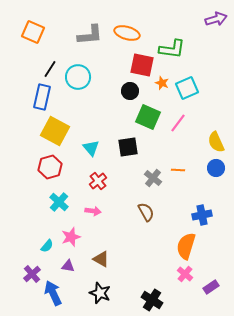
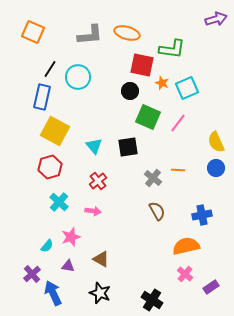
cyan triangle: moved 3 px right, 2 px up
brown semicircle: moved 11 px right, 1 px up
orange semicircle: rotated 60 degrees clockwise
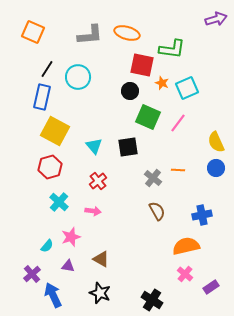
black line: moved 3 px left
blue arrow: moved 2 px down
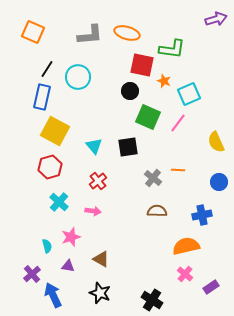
orange star: moved 2 px right, 2 px up
cyan square: moved 2 px right, 6 px down
blue circle: moved 3 px right, 14 px down
brown semicircle: rotated 60 degrees counterclockwise
cyan semicircle: rotated 56 degrees counterclockwise
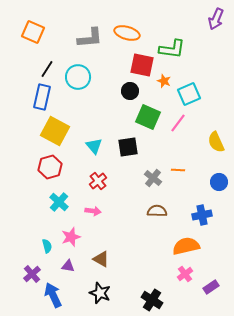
purple arrow: rotated 130 degrees clockwise
gray L-shape: moved 3 px down
pink cross: rotated 14 degrees clockwise
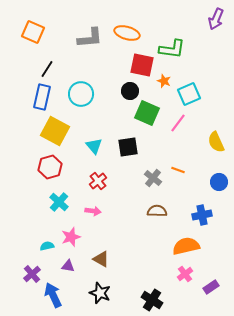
cyan circle: moved 3 px right, 17 px down
green square: moved 1 px left, 4 px up
orange line: rotated 16 degrees clockwise
cyan semicircle: rotated 88 degrees counterclockwise
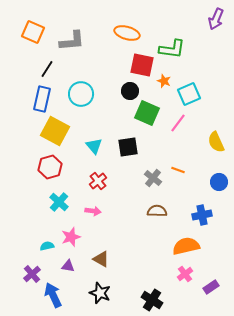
gray L-shape: moved 18 px left, 3 px down
blue rectangle: moved 2 px down
